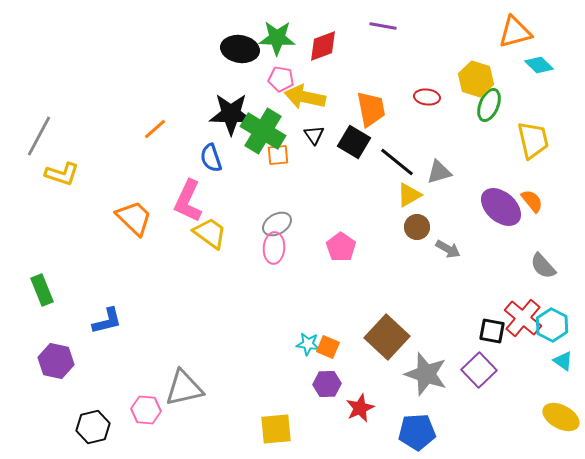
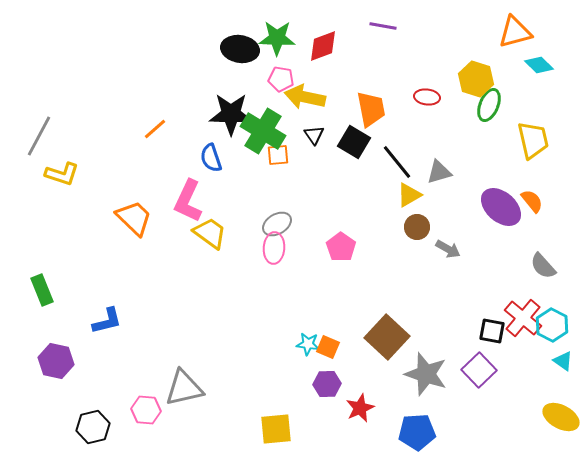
black line at (397, 162): rotated 12 degrees clockwise
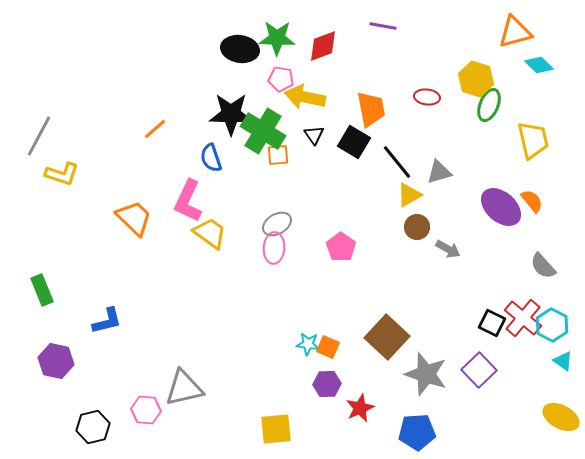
black square at (492, 331): moved 8 px up; rotated 16 degrees clockwise
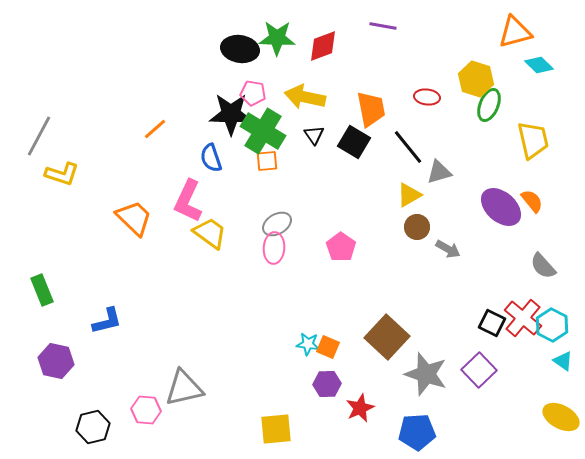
pink pentagon at (281, 79): moved 28 px left, 14 px down
orange square at (278, 155): moved 11 px left, 6 px down
black line at (397, 162): moved 11 px right, 15 px up
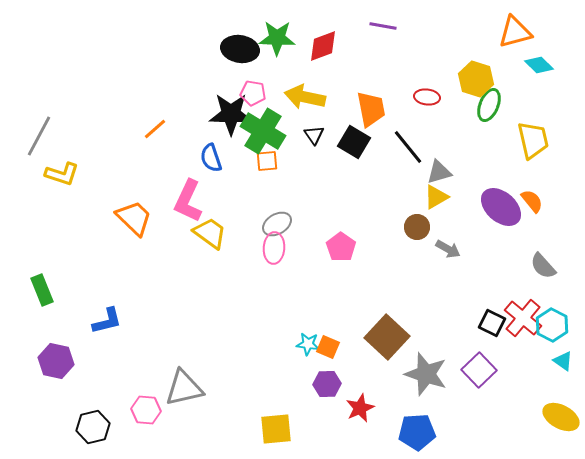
yellow triangle at (409, 195): moved 27 px right, 2 px down
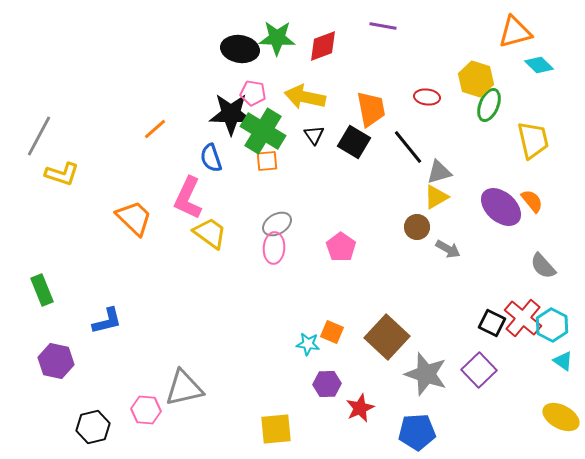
pink L-shape at (188, 201): moved 3 px up
orange square at (328, 347): moved 4 px right, 15 px up
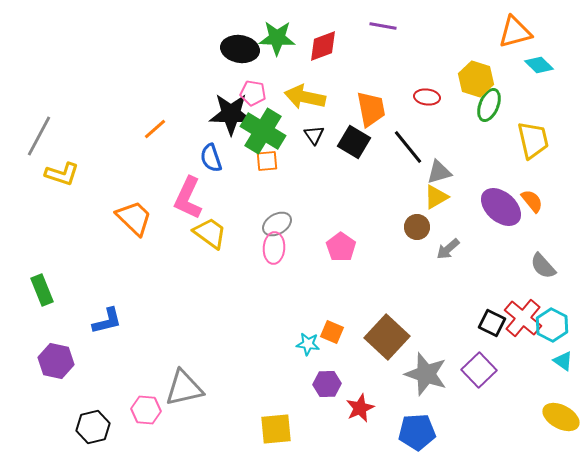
gray arrow at (448, 249): rotated 110 degrees clockwise
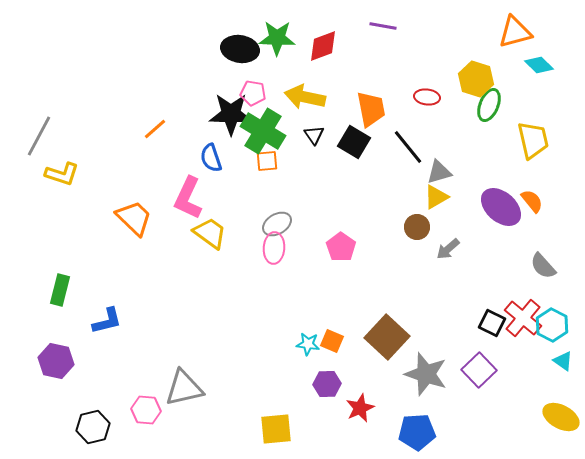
green rectangle at (42, 290): moved 18 px right; rotated 36 degrees clockwise
orange square at (332, 332): moved 9 px down
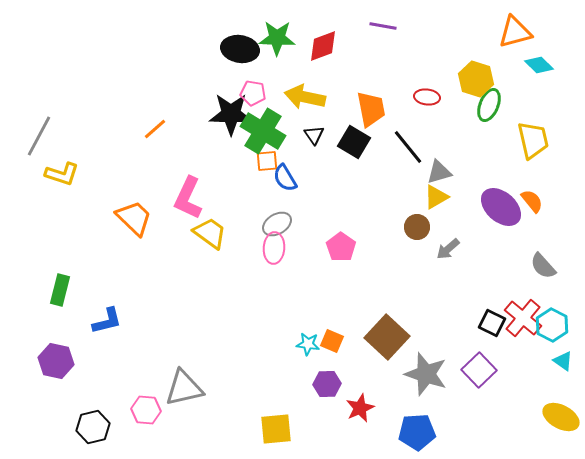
blue semicircle at (211, 158): moved 74 px right, 20 px down; rotated 12 degrees counterclockwise
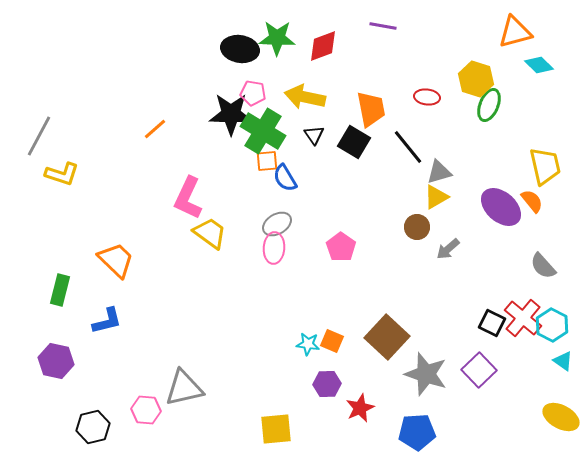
yellow trapezoid at (533, 140): moved 12 px right, 26 px down
orange trapezoid at (134, 218): moved 18 px left, 42 px down
